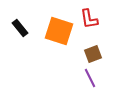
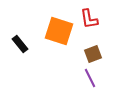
black rectangle: moved 16 px down
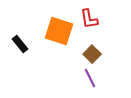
brown square: moved 1 px left; rotated 24 degrees counterclockwise
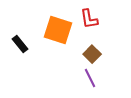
orange square: moved 1 px left, 1 px up
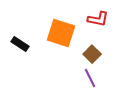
red L-shape: moved 9 px right; rotated 70 degrees counterclockwise
orange square: moved 3 px right, 3 px down
black rectangle: rotated 18 degrees counterclockwise
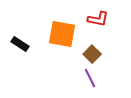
orange square: moved 1 px right, 1 px down; rotated 8 degrees counterclockwise
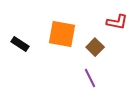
red L-shape: moved 19 px right, 3 px down
brown square: moved 3 px right, 7 px up
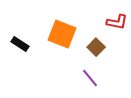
orange square: rotated 12 degrees clockwise
brown square: moved 1 px right
purple line: rotated 12 degrees counterclockwise
